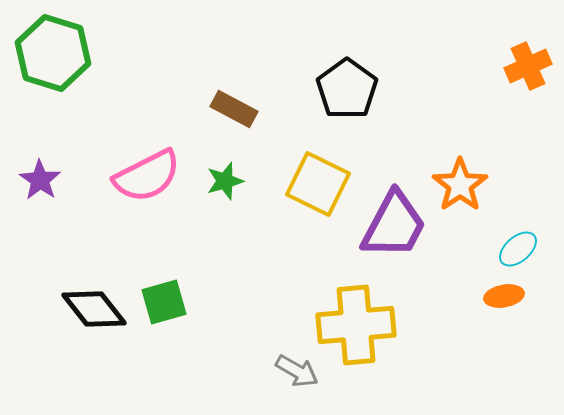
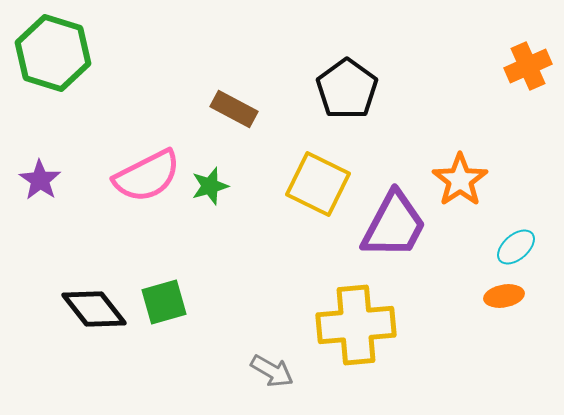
green star: moved 15 px left, 5 px down
orange star: moved 5 px up
cyan ellipse: moved 2 px left, 2 px up
gray arrow: moved 25 px left
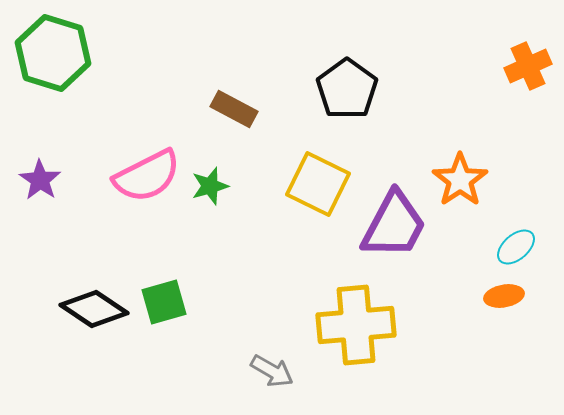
black diamond: rotated 18 degrees counterclockwise
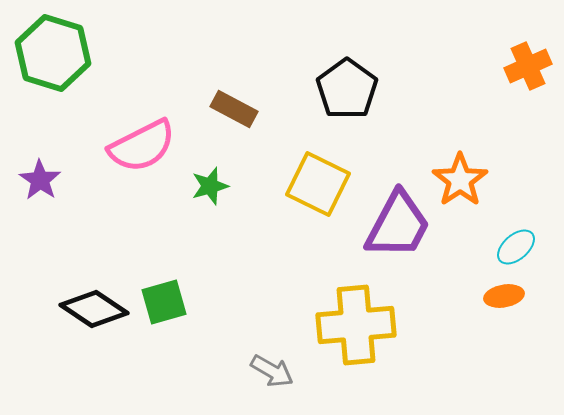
pink semicircle: moved 5 px left, 30 px up
purple trapezoid: moved 4 px right
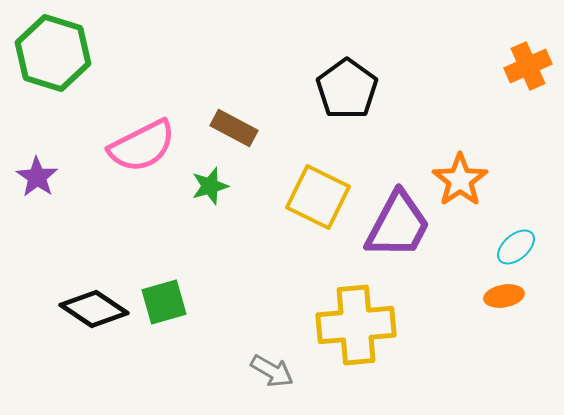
brown rectangle: moved 19 px down
purple star: moved 3 px left, 3 px up
yellow square: moved 13 px down
